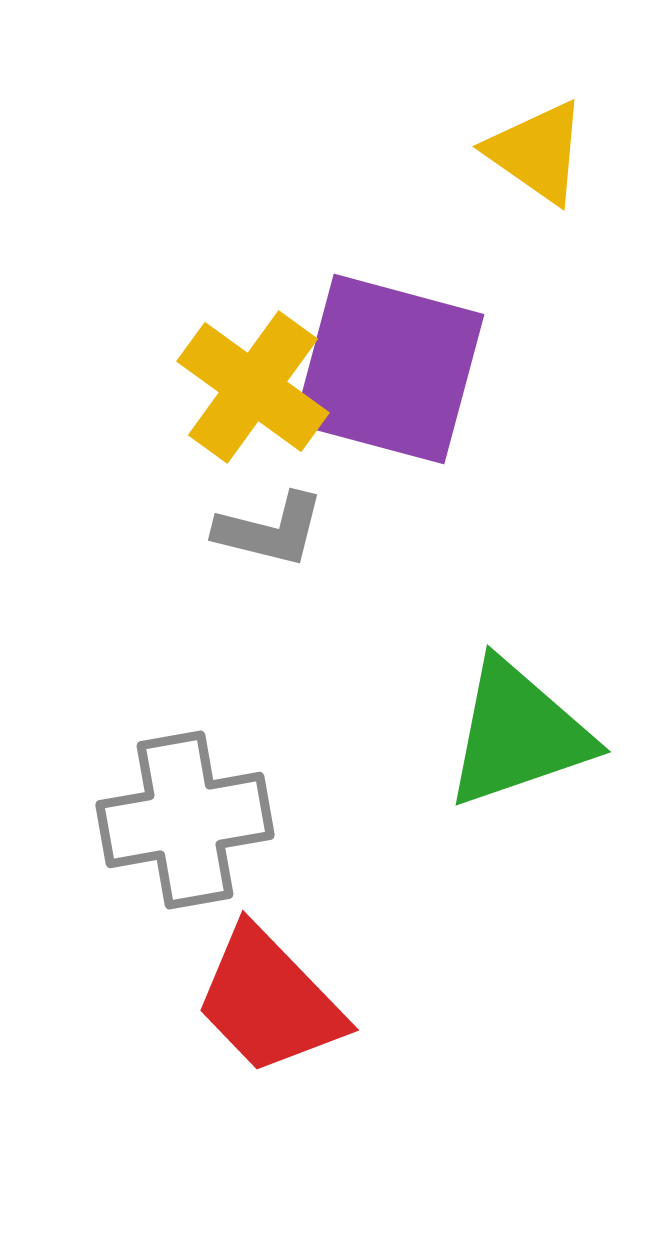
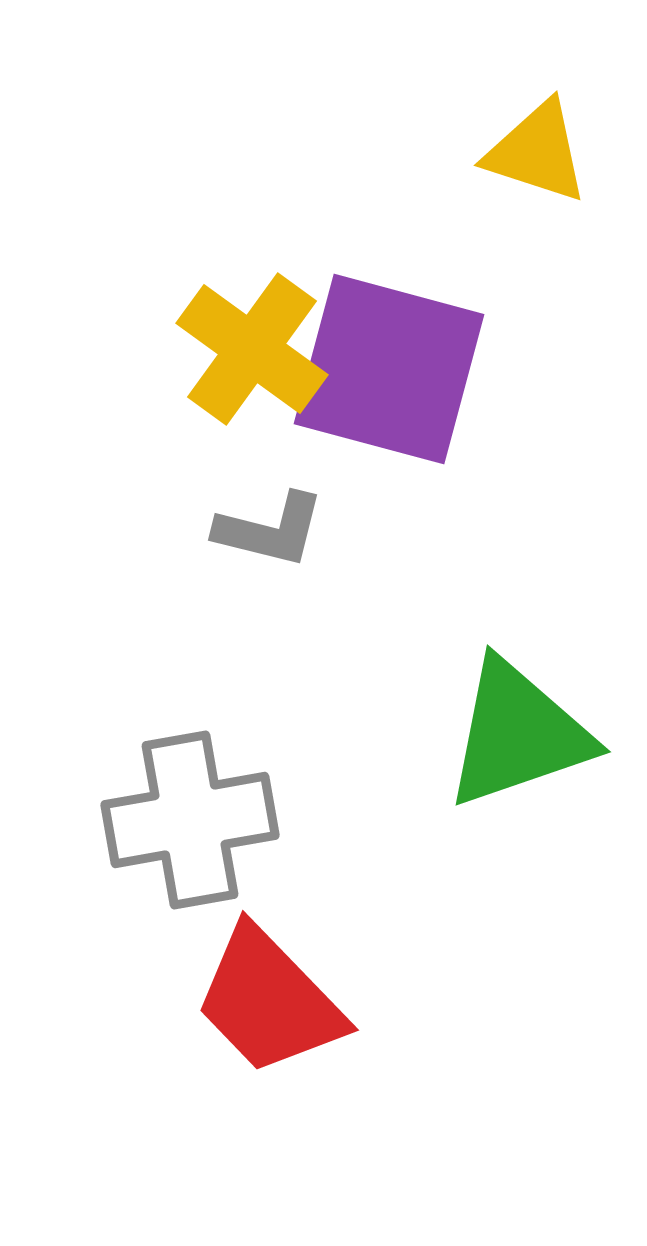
yellow triangle: rotated 17 degrees counterclockwise
yellow cross: moved 1 px left, 38 px up
gray cross: moved 5 px right
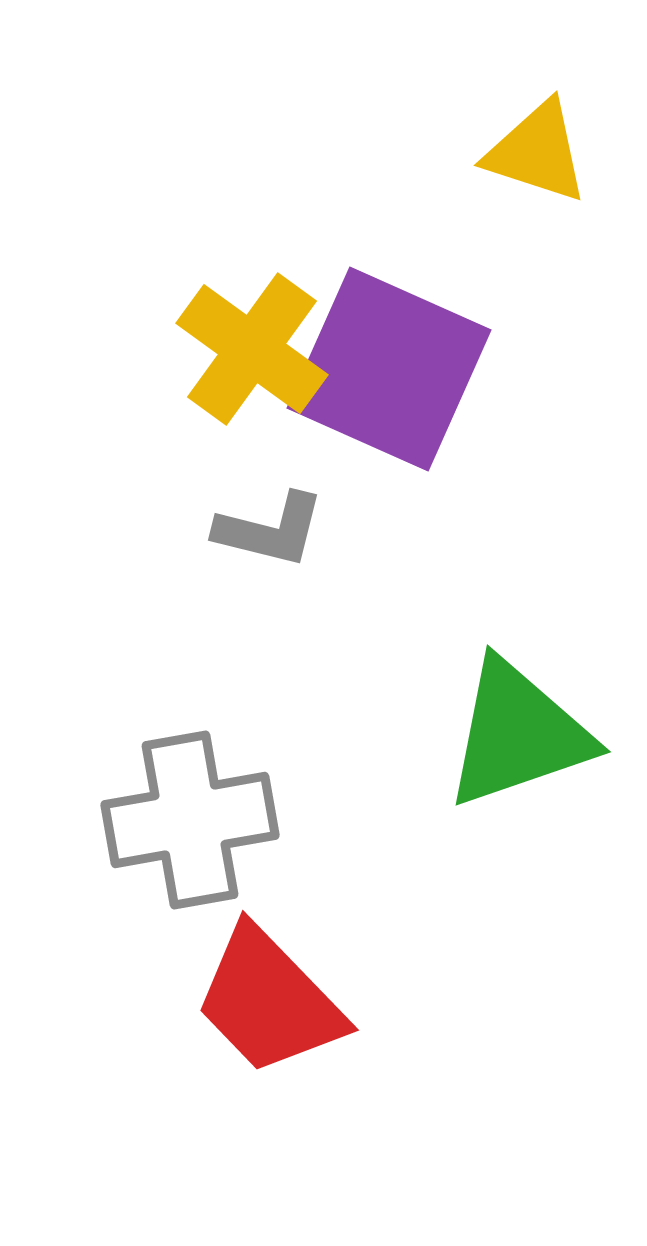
purple square: rotated 9 degrees clockwise
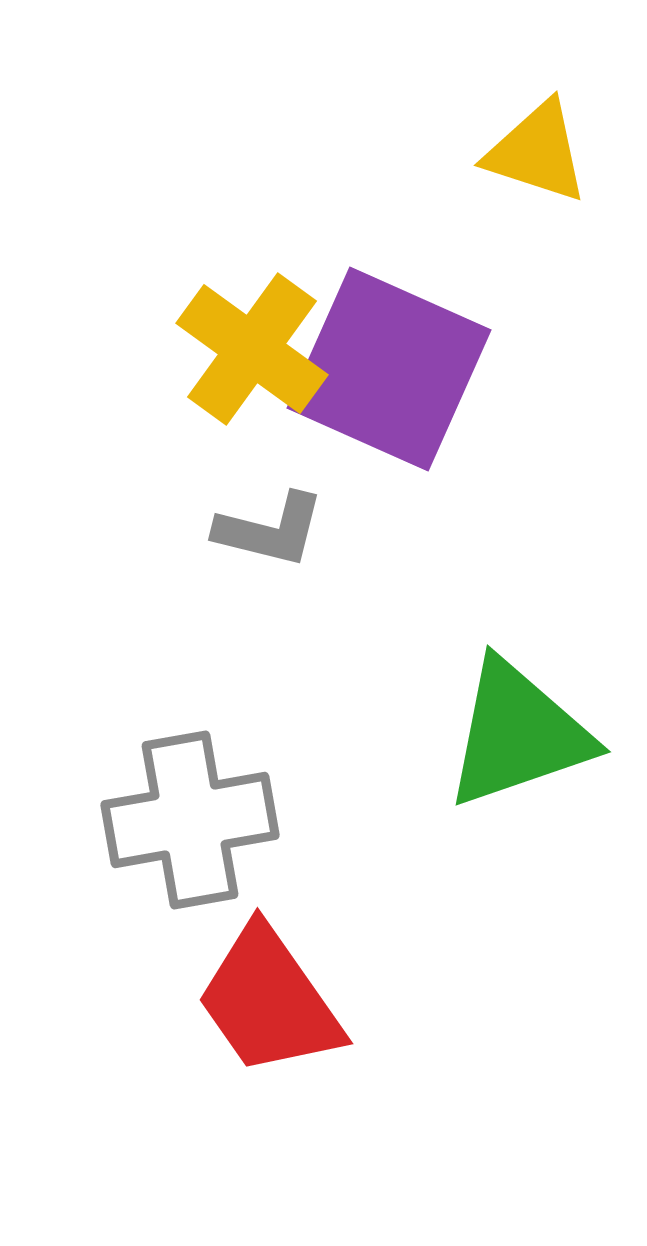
red trapezoid: rotated 9 degrees clockwise
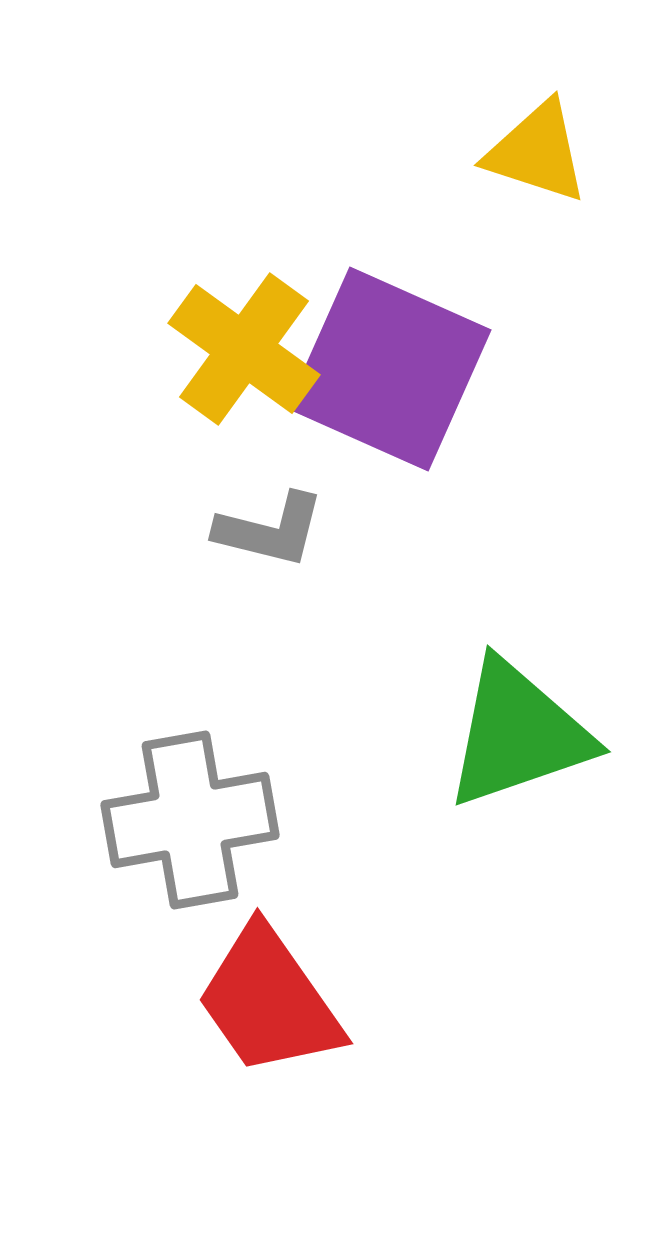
yellow cross: moved 8 px left
